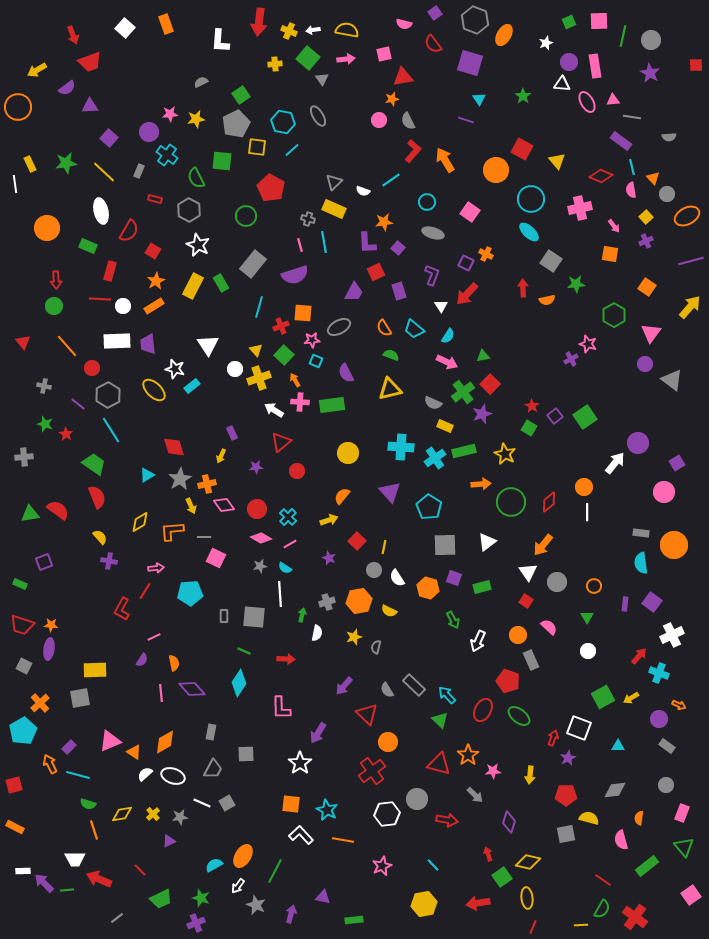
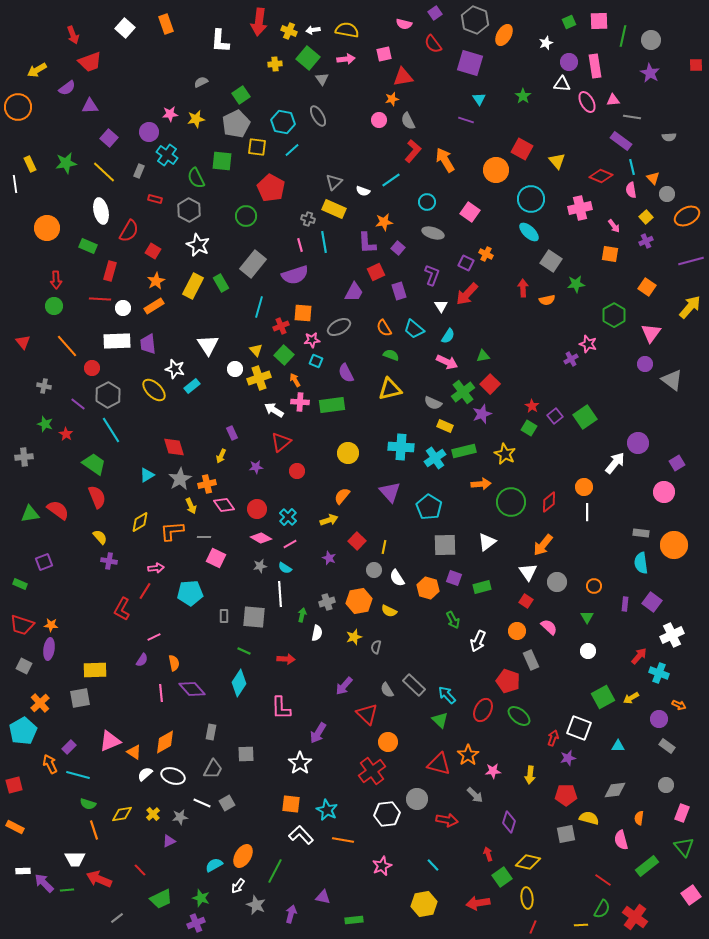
white circle at (123, 306): moved 2 px down
orange circle at (518, 635): moved 1 px left, 4 px up
purple star at (568, 758): rotated 14 degrees clockwise
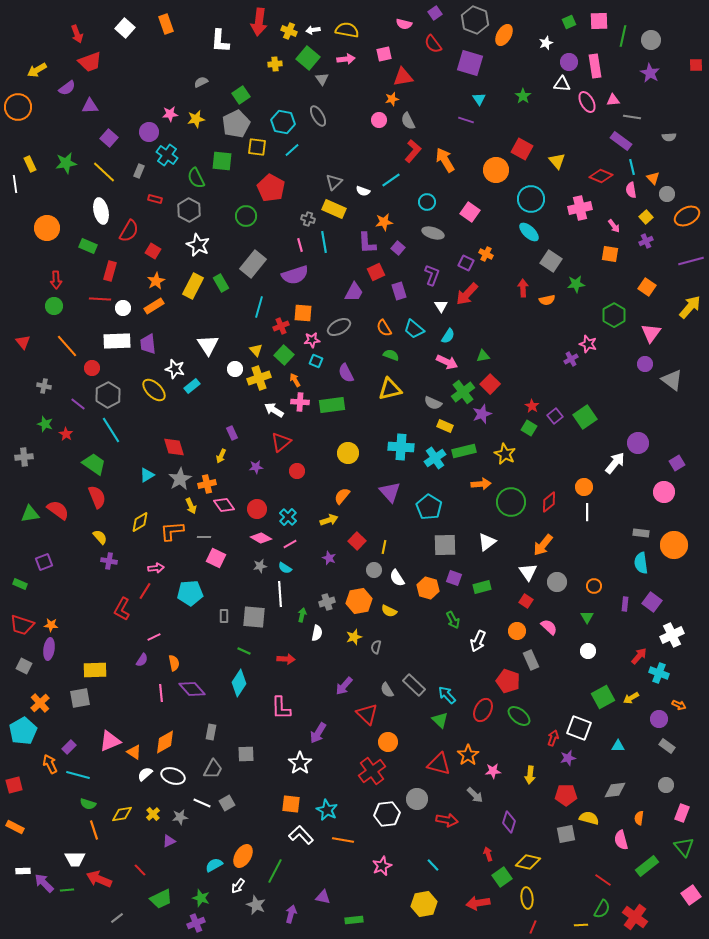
red arrow at (73, 35): moved 4 px right, 1 px up
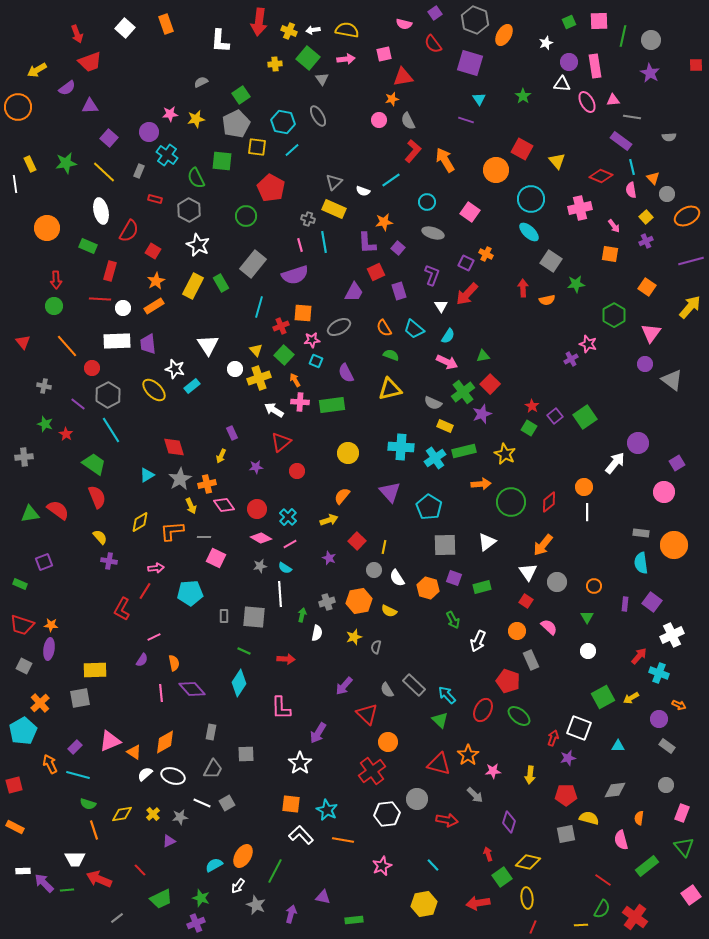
purple rectangle at (69, 747): moved 6 px right
